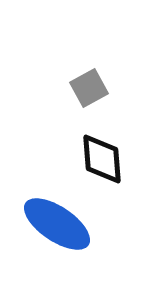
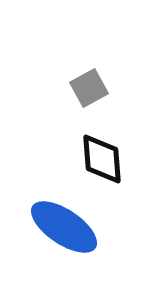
blue ellipse: moved 7 px right, 3 px down
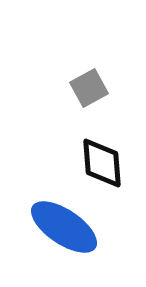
black diamond: moved 4 px down
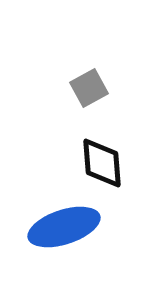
blue ellipse: rotated 52 degrees counterclockwise
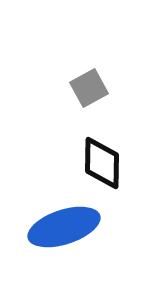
black diamond: rotated 6 degrees clockwise
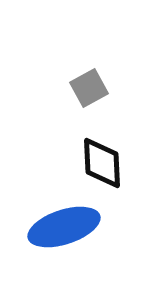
black diamond: rotated 4 degrees counterclockwise
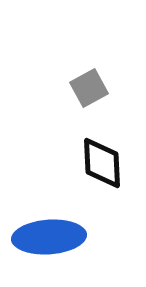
blue ellipse: moved 15 px left, 10 px down; rotated 14 degrees clockwise
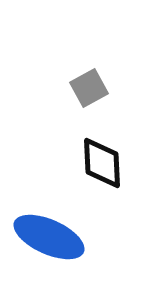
blue ellipse: rotated 28 degrees clockwise
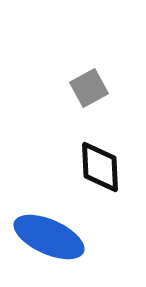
black diamond: moved 2 px left, 4 px down
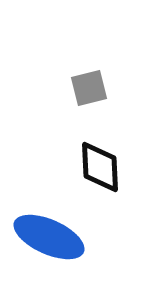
gray square: rotated 15 degrees clockwise
